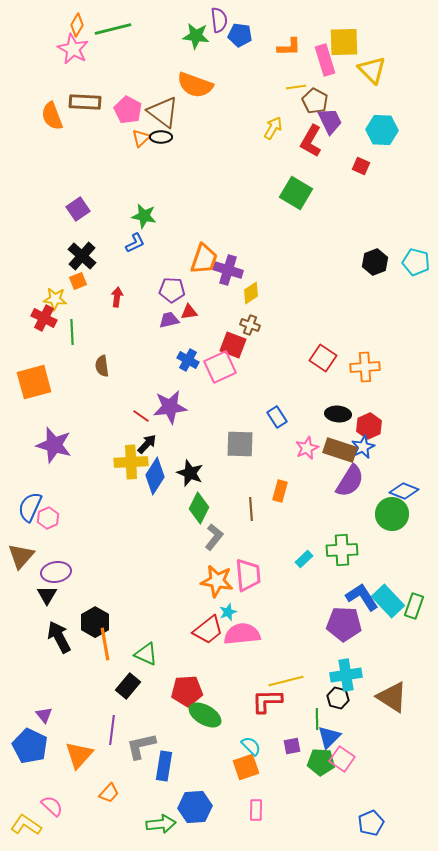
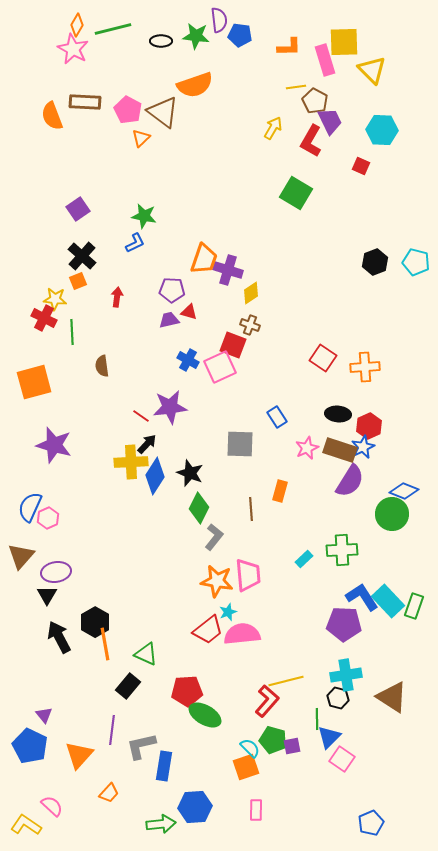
orange semicircle at (195, 85): rotated 39 degrees counterclockwise
black ellipse at (161, 137): moved 96 px up
red triangle at (189, 312): rotated 24 degrees clockwise
red L-shape at (267, 701): rotated 132 degrees clockwise
cyan semicircle at (251, 746): moved 1 px left, 2 px down
green pentagon at (321, 762): moved 48 px left, 22 px up; rotated 12 degrees clockwise
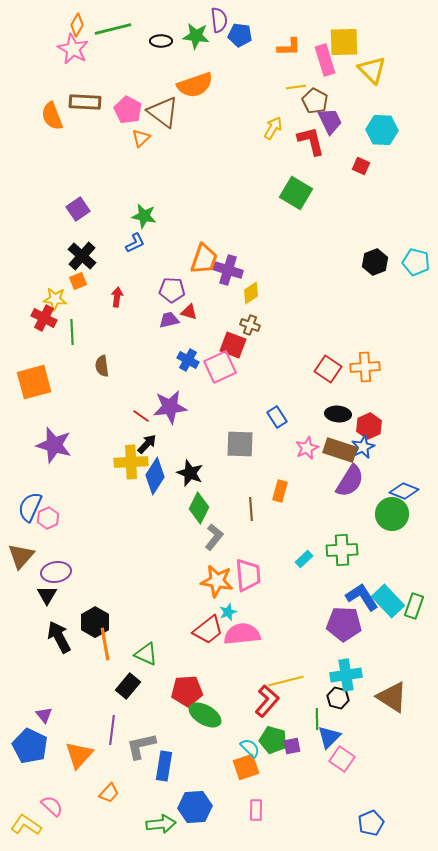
red L-shape at (311, 141): rotated 136 degrees clockwise
red square at (323, 358): moved 5 px right, 11 px down
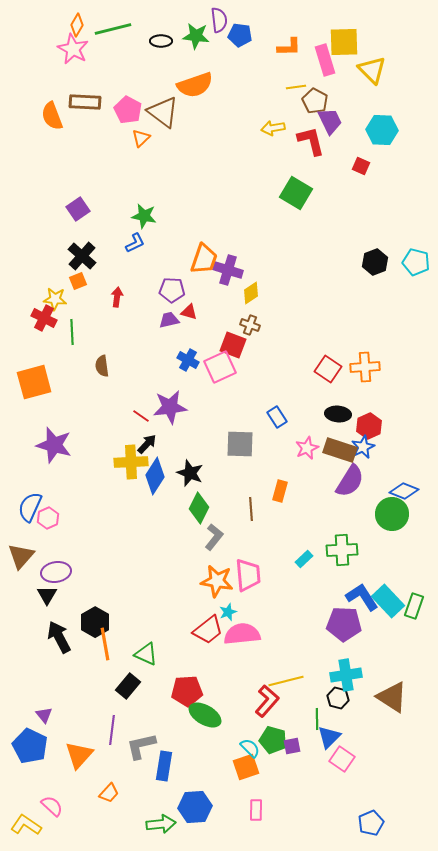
yellow arrow at (273, 128): rotated 130 degrees counterclockwise
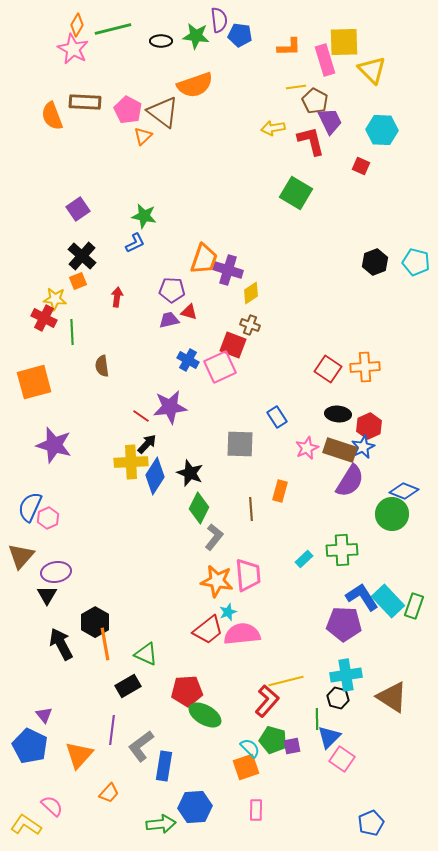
orange triangle at (141, 138): moved 2 px right, 2 px up
black arrow at (59, 637): moved 2 px right, 7 px down
black rectangle at (128, 686): rotated 20 degrees clockwise
gray L-shape at (141, 746): rotated 24 degrees counterclockwise
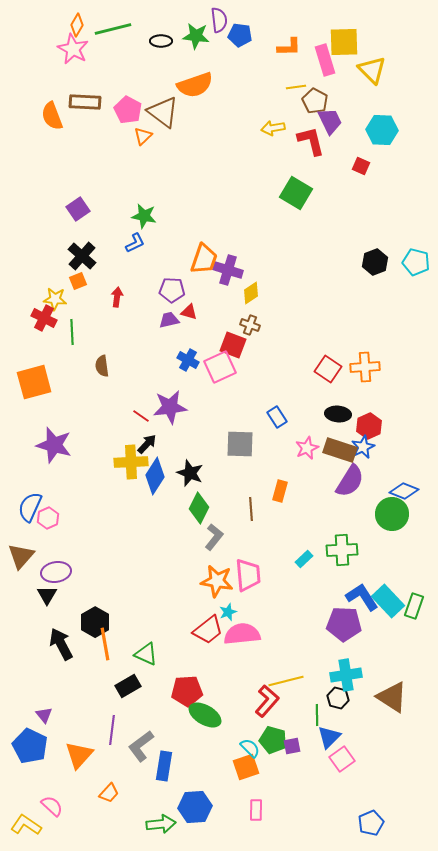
green line at (317, 719): moved 4 px up
pink square at (342, 759): rotated 20 degrees clockwise
